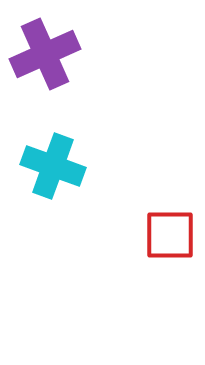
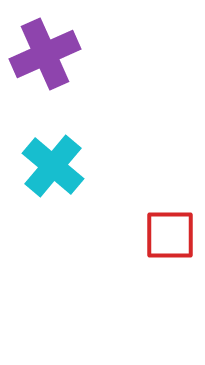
cyan cross: rotated 20 degrees clockwise
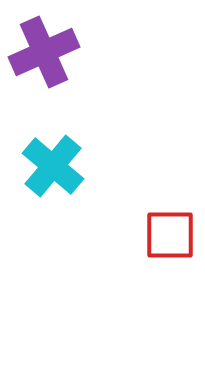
purple cross: moved 1 px left, 2 px up
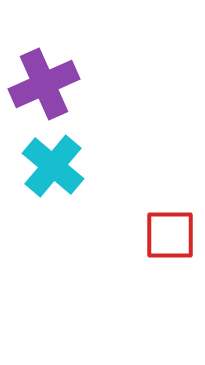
purple cross: moved 32 px down
